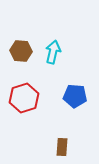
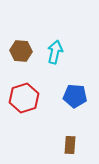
cyan arrow: moved 2 px right
brown rectangle: moved 8 px right, 2 px up
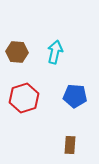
brown hexagon: moved 4 px left, 1 px down
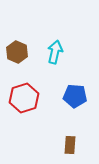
brown hexagon: rotated 20 degrees clockwise
